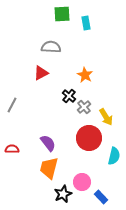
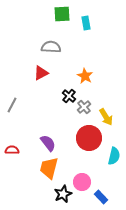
orange star: moved 1 px down
red semicircle: moved 1 px down
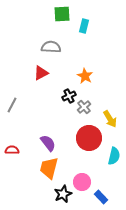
cyan rectangle: moved 2 px left, 3 px down; rotated 24 degrees clockwise
black cross: rotated 24 degrees clockwise
yellow arrow: moved 4 px right, 2 px down
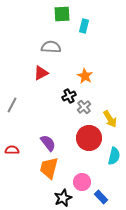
black star: moved 4 px down
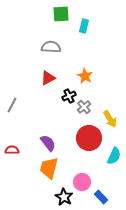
green square: moved 1 px left
red triangle: moved 7 px right, 5 px down
cyan semicircle: rotated 12 degrees clockwise
black star: moved 1 px right, 1 px up; rotated 18 degrees counterclockwise
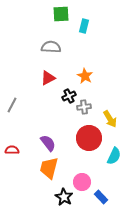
gray cross: rotated 32 degrees clockwise
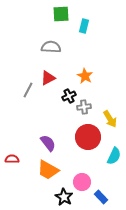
gray line: moved 16 px right, 15 px up
red circle: moved 1 px left, 1 px up
red semicircle: moved 9 px down
orange trapezoid: moved 1 px left, 2 px down; rotated 75 degrees counterclockwise
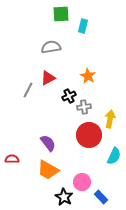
cyan rectangle: moved 1 px left
gray semicircle: rotated 12 degrees counterclockwise
orange star: moved 3 px right
yellow arrow: rotated 138 degrees counterclockwise
red circle: moved 1 px right, 2 px up
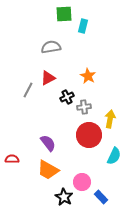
green square: moved 3 px right
black cross: moved 2 px left, 1 px down
